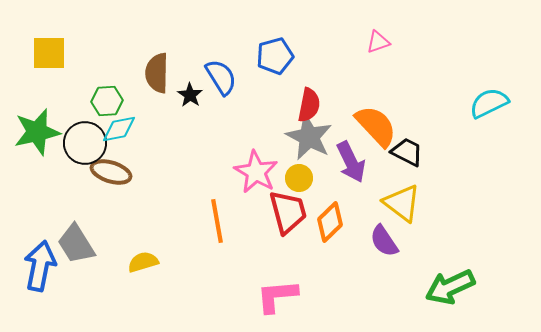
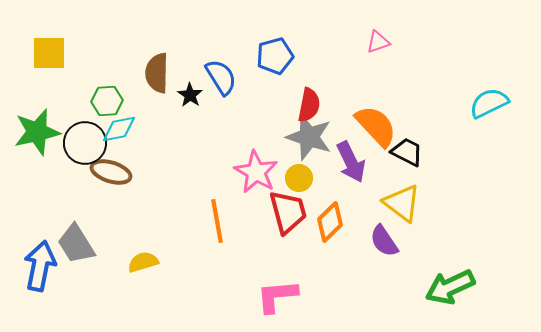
gray star: rotated 9 degrees counterclockwise
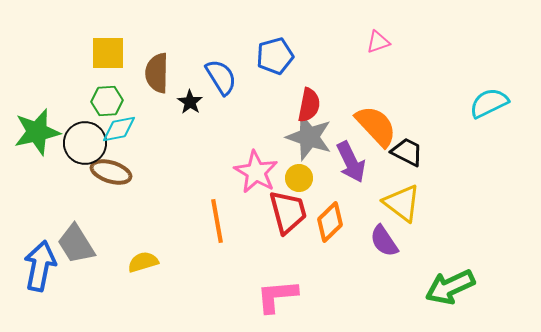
yellow square: moved 59 px right
black star: moved 7 px down
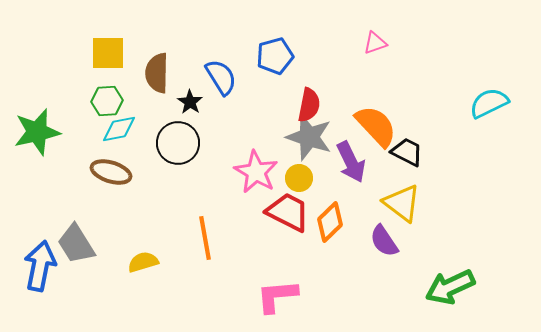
pink triangle: moved 3 px left, 1 px down
black circle: moved 93 px right
red trapezoid: rotated 48 degrees counterclockwise
orange line: moved 12 px left, 17 px down
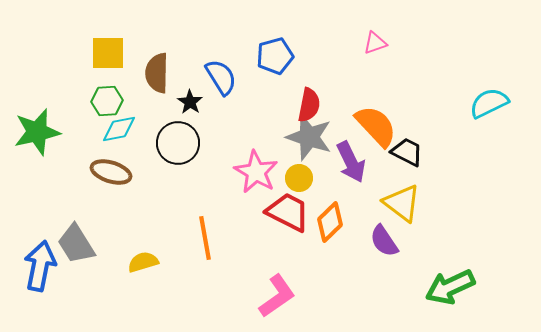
pink L-shape: rotated 150 degrees clockwise
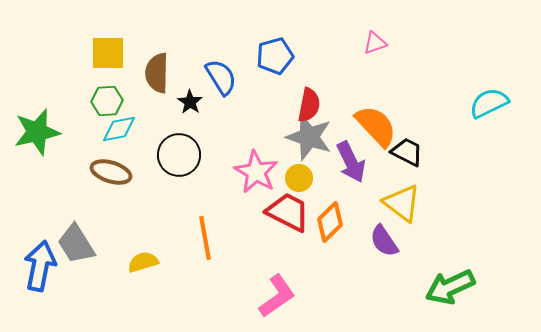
black circle: moved 1 px right, 12 px down
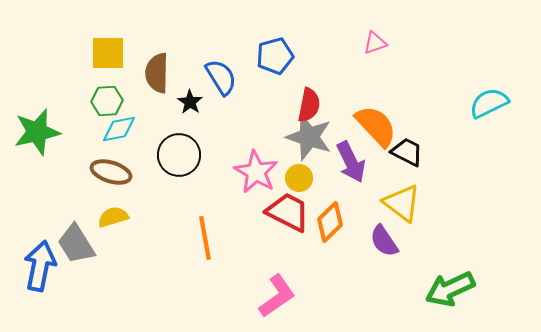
yellow semicircle: moved 30 px left, 45 px up
green arrow: moved 2 px down
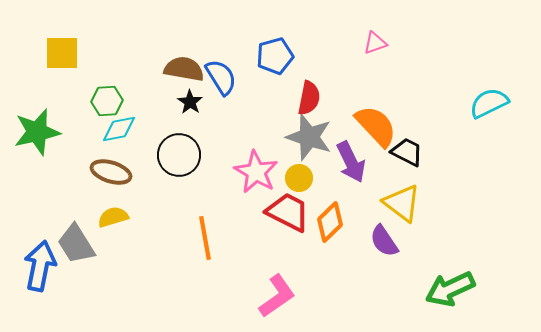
yellow square: moved 46 px left
brown semicircle: moved 27 px right, 4 px up; rotated 99 degrees clockwise
red semicircle: moved 7 px up
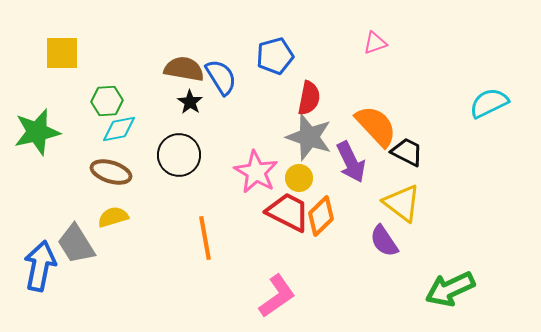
orange diamond: moved 9 px left, 6 px up
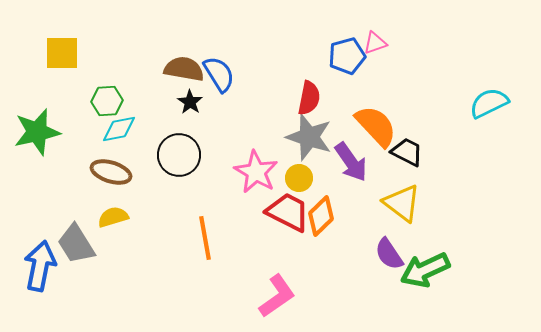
blue pentagon: moved 72 px right
blue semicircle: moved 2 px left, 3 px up
purple arrow: rotated 9 degrees counterclockwise
purple semicircle: moved 5 px right, 13 px down
green arrow: moved 25 px left, 19 px up
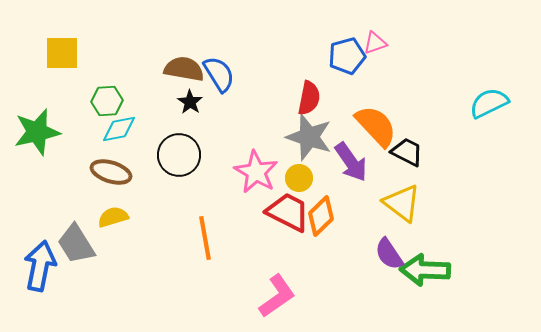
green arrow: rotated 27 degrees clockwise
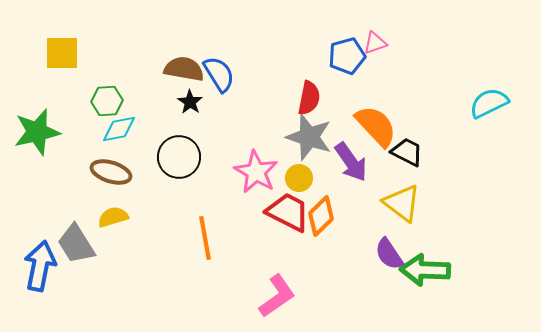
black circle: moved 2 px down
